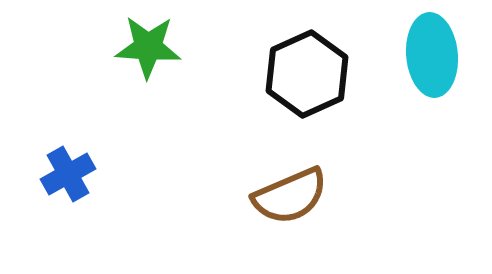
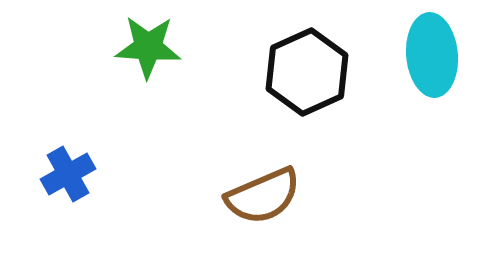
black hexagon: moved 2 px up
brown semicircle: moved 27 px left
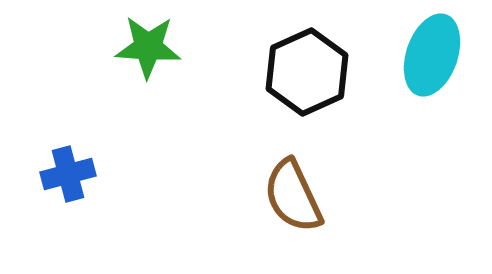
cyan ellipse: rotated 24 degrees clockwise
blue cross: rotated 14 degrees clockwise
brown semicircle: moved 30 px right; rotated 88 degrees clockwise
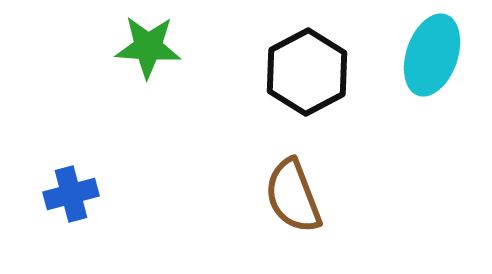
black hexagon: rotated 4 degrees counterclockwise
blue cross: moved 3 px right, 20 px down
brown semicircle: rotated 4 degrees clockwise
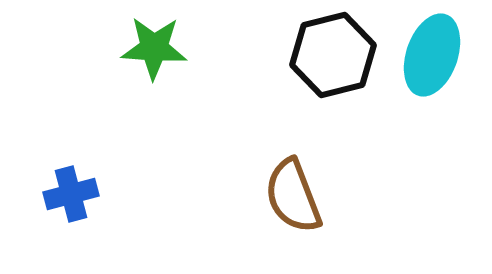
green star: moved 6 px right, 1 px down
black hexagon: moved 26 px right, 17 px up; rotated 14 degrees clockwise
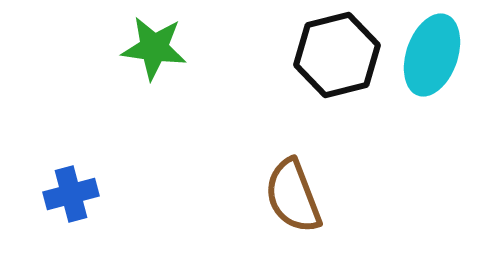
green star: rotated 4 degrees clockwise
black hexagon: moved 4 px right
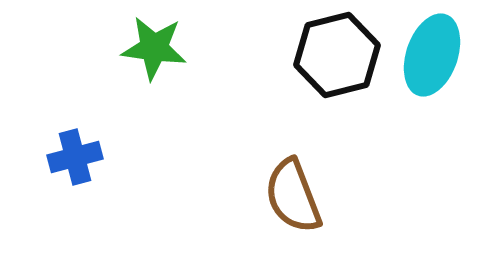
blue cross: moved 4 px right, 37 px up
